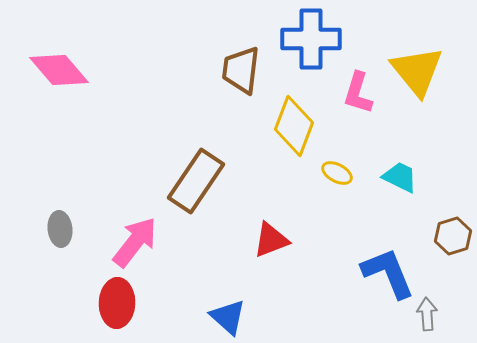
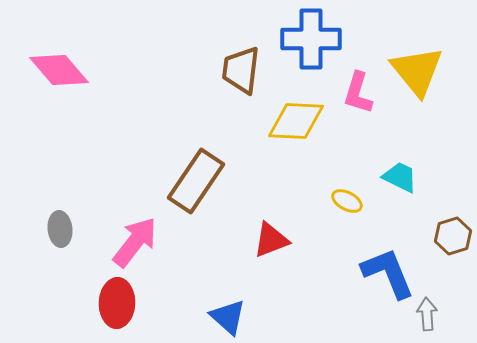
yellow diamond: moved 2 px right, 5 px up; rotated 72 degrees clockwise
yellow ellipse: moved 10 px right, 28 px down
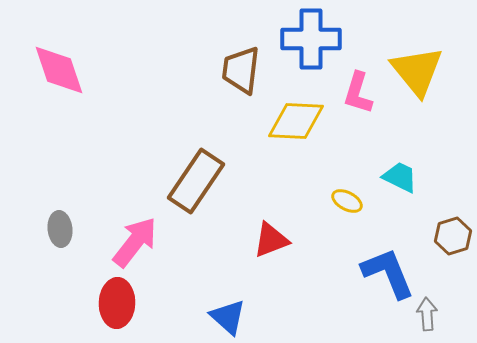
pink diamond: rotated 22 degrees clockwise
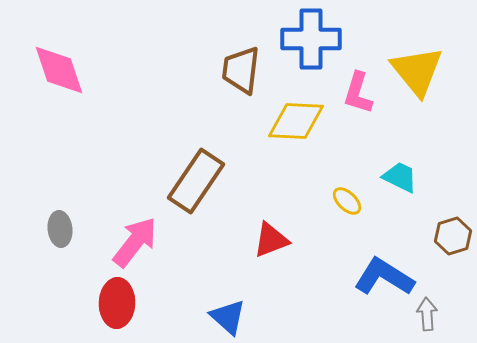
yellow ellipse: rotated 16 degrees clockwise
blue L-shape: moved 4 px left, 4 px down; rotated 36 degrees counterclockwise
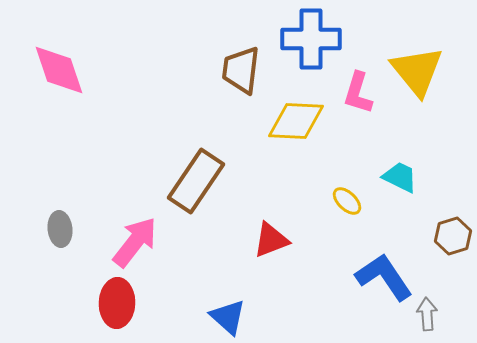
blue L-shape: rotated 24 degrees clockwise
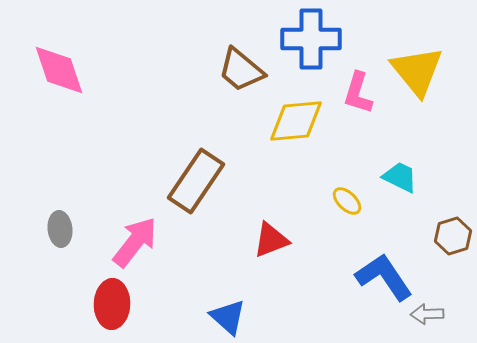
brown trapezoid: rotated 57 degrees counterclockwise
yellow diamond: rotated 8 degrees counterclockwise
red ellipse: moved 5 px left, 1 px down
gray arrow: rotated 88 degrees counterclockwise
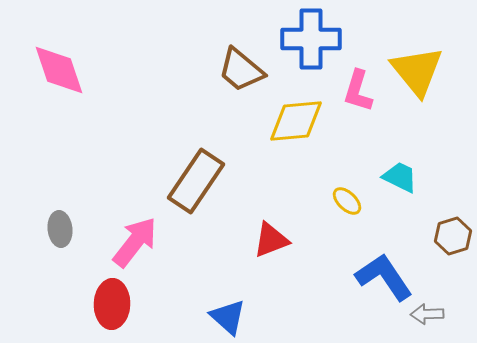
pink L-shape: moved 2 px up
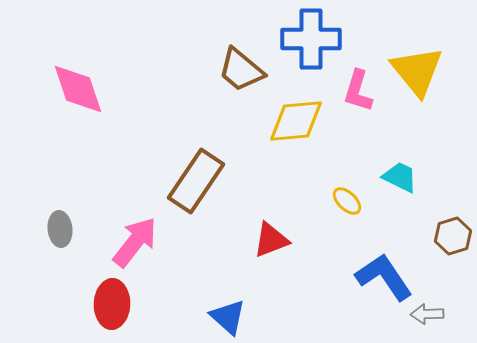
pink diamond: moved 19 px right, 19 px down
